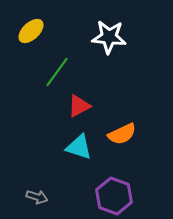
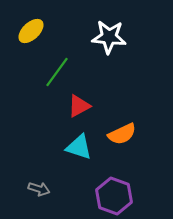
gray arrow: moved 2 px right, 8 px up
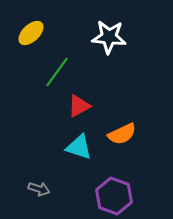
yellow ellipse: moved 2 px down
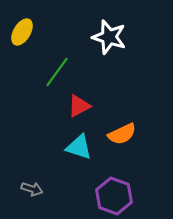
yellow ellipse: moved 9 px left, 1 px up; rotated 16 degrees counterclockwise
white star: rotated 12 degrees clockwise
gray arrow: moved 7 px left
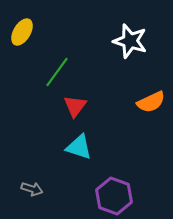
white star: moved 21 px right, 4 px down
red triangle: moved 4 px left; rotated 25 degrees counterclockwise
orange semicircle: moved 29 px right, 32 px up
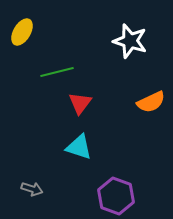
green line: rotated 40 degrees clockwise
red triangle: moved 5 px right, 3 px up
purple hexagon: moved 2 px right
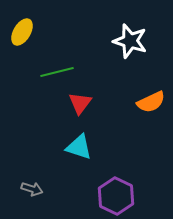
purple hexagon: rotated 6 degrees clockwise
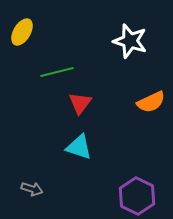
purple hexagon: moved 21 px right
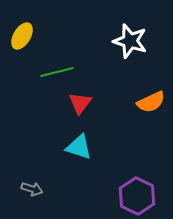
yellow ellipse: moved 4 px down
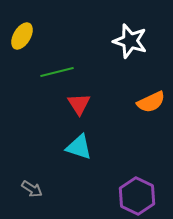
red triangle: moved 1 px left, 1 px down; rotated 10 degrees counterclockwise
gray arrow: rotated 15 degrees clockwise
